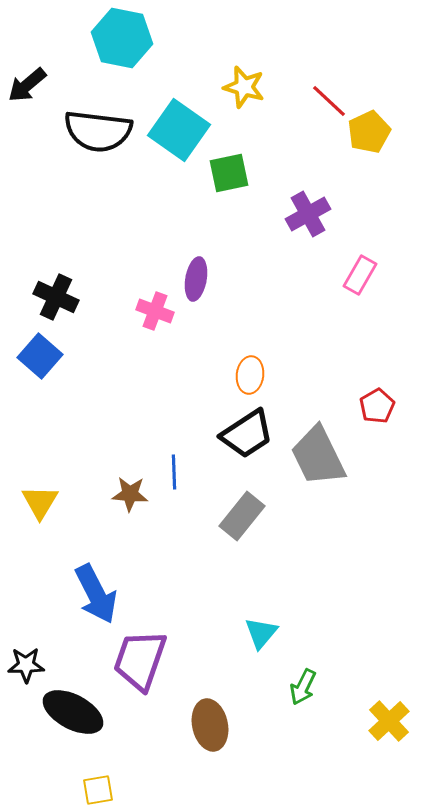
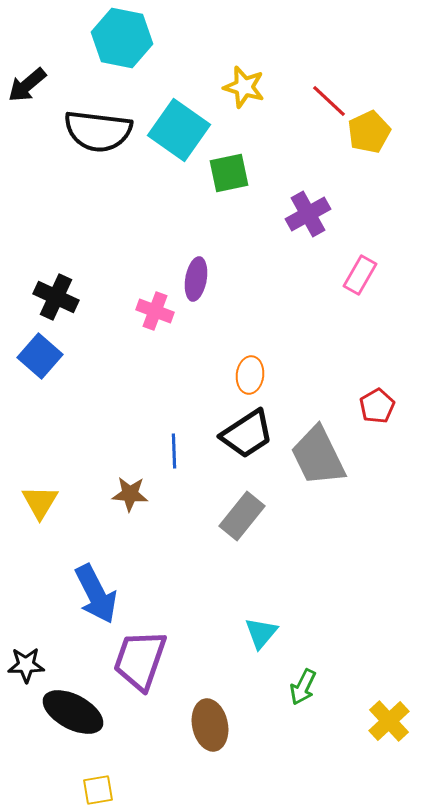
blue line: moved 21 px up
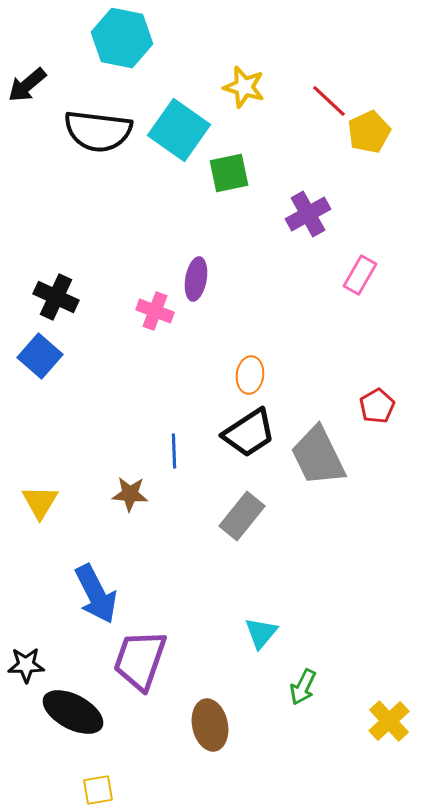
black trapezoid: moved 2 px right, 1 px up
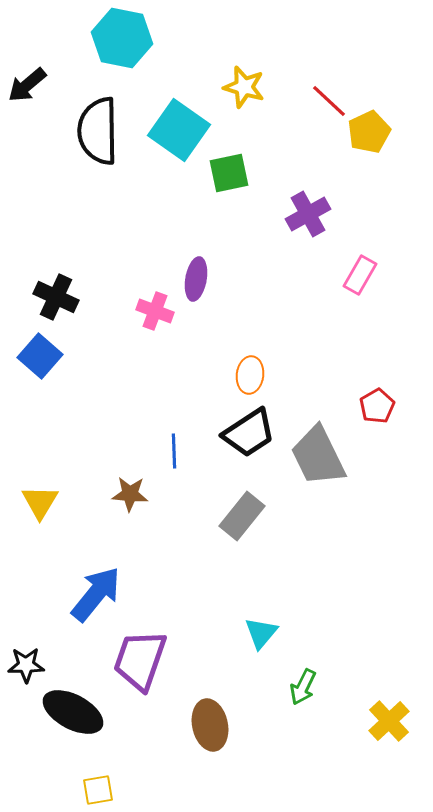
black semicircle: rotated 82 degrees clockwise
blue arrow: rotated 114 degrees counterclockwise
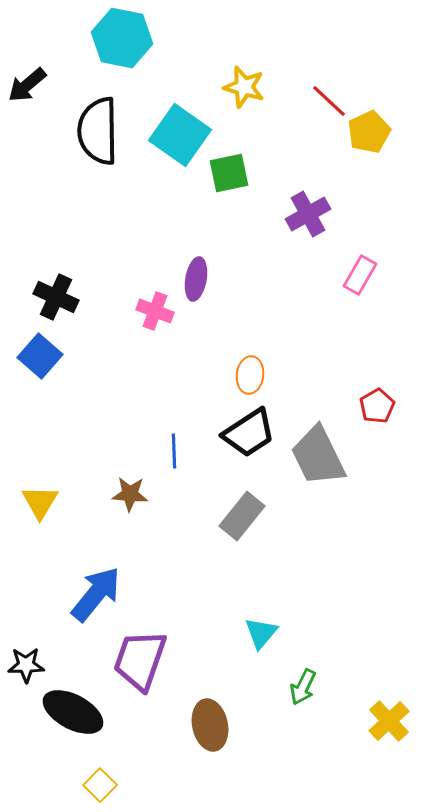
cyan square: moved 1 px right, 5 px down
yellow square: moved 2 px right, 5 px up; rotated 36 degrees counterclockwise
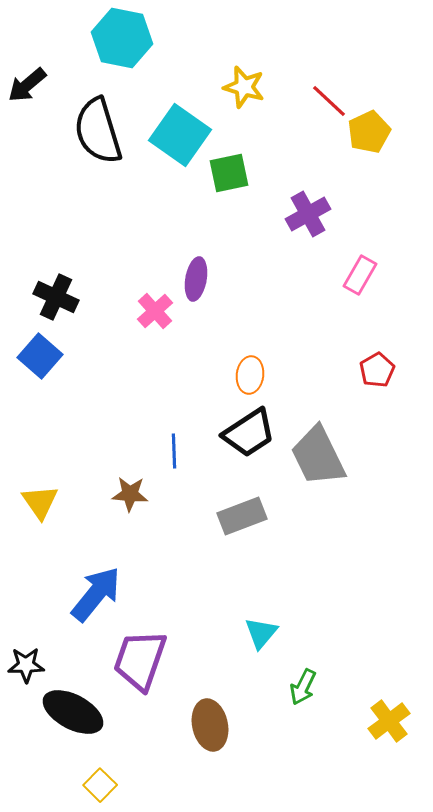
black semicircle: rotated 16 degrees counterclockwise
pink cross: rotated 27 degrees clockwise
red pentagon: moved 36 px up
yellow triangle: rotated 6 degrees counterclockwise
gray rectangle: rotated 30 degrees clockwise
yellow cross: rotated 6 degrees clockwise
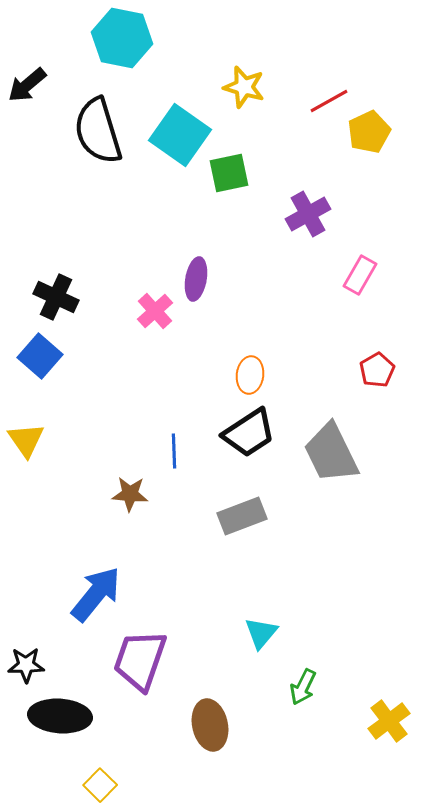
red line: rotated 72 degrees counterclockwise
gray trapezoid: moved 13 px right, 3 px up
yellow triangle: moved 14 px left, 62 px up
black ellipse: moved 13 px left, 4 px down; rotated 24 degrees counterclockwise
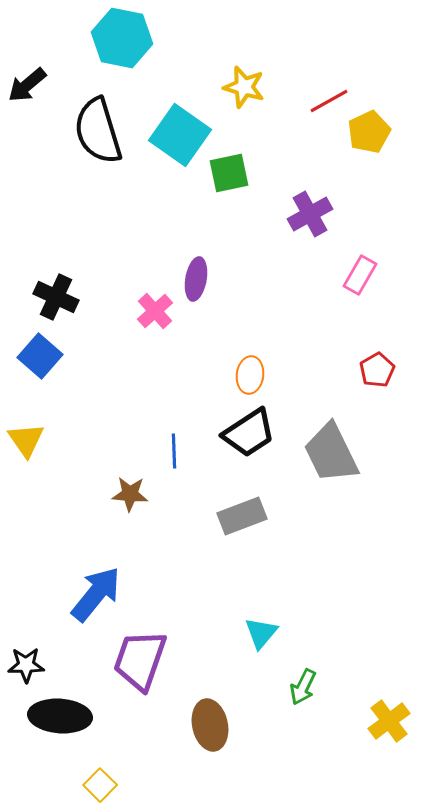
purple cross: moved 2 px right
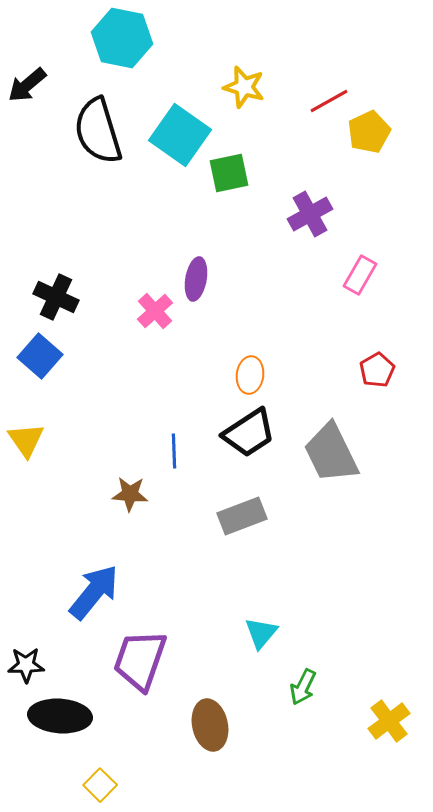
blue arrow: moved 2 px left, 2 px up
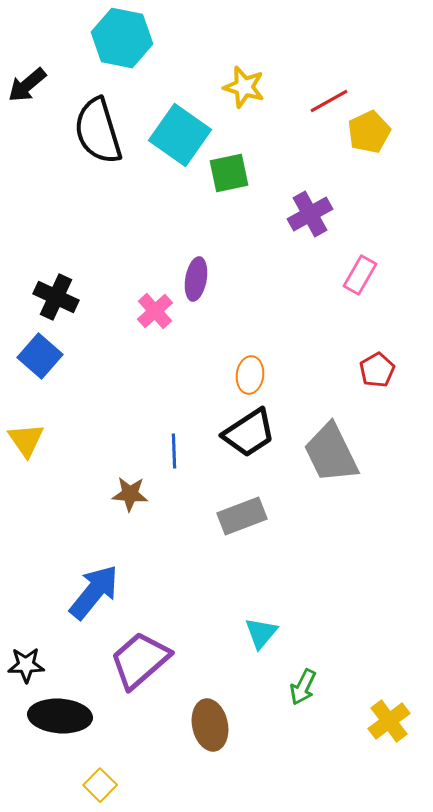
purple trapezoid: rotated 30 degrees clockwise
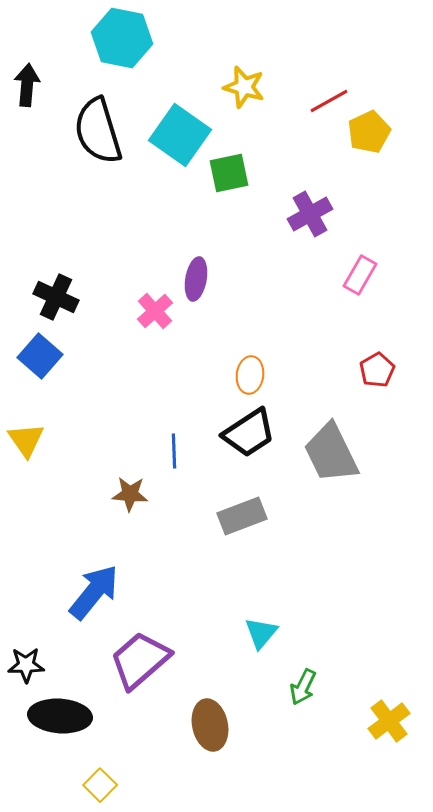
black arrow: rotated 135 degrees clockwise
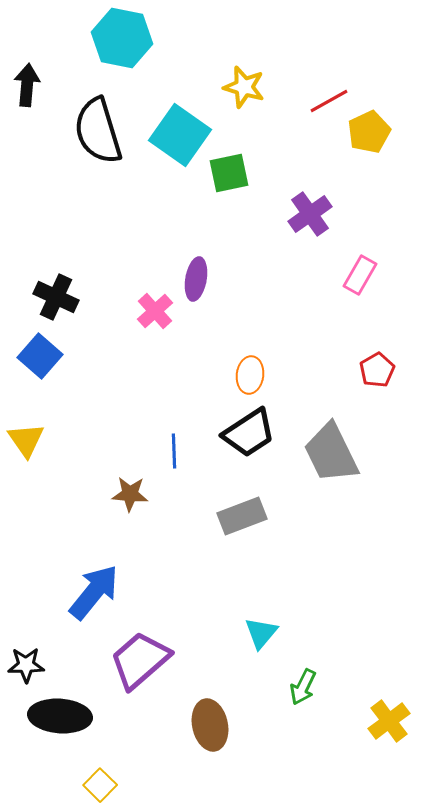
purple cross: rotated 6 degrees counterclockwise
